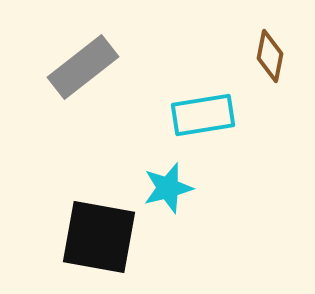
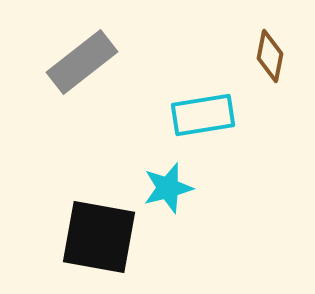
gray rectangle: moved 1 px left, 5 px up
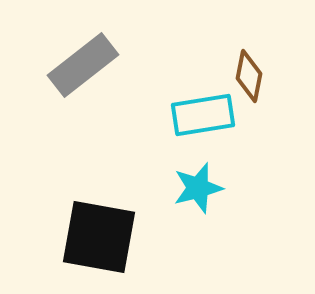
brown diamond: moved 21 px left, 20 px down
gray rectangle: moved 1 px right, 3 px down
cyan star: moved 30 px right
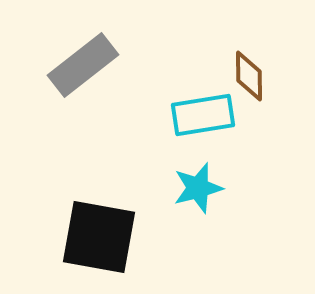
brown diamond: rotated 12 degrees counterclockwise
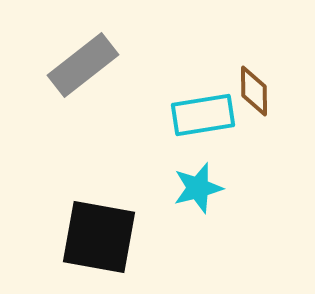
brown diamond: moved 5 px right, 15 px down
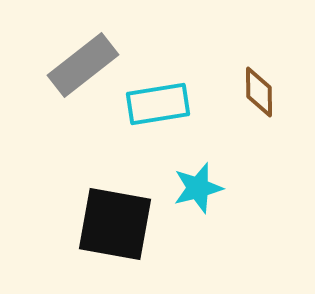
brown diamond: moved 5 px right, 1 px down
cyan rectangle: moved 45 px left, 11 px up
black square: moved 16 px right, 13 px up
